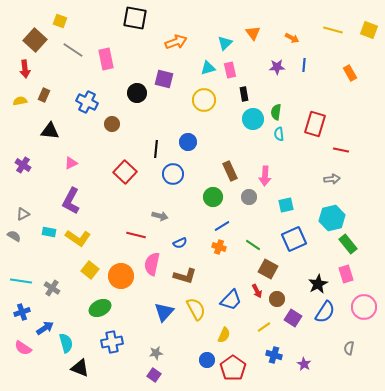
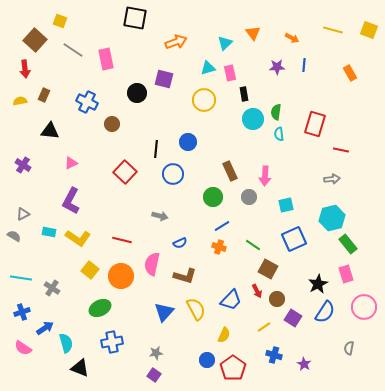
pink rectangle at (230, 70): moved 3 px down
red line at (136, 235): moved 14 px left, 5 px down
cyan line at (21, 281): moved 3 px up
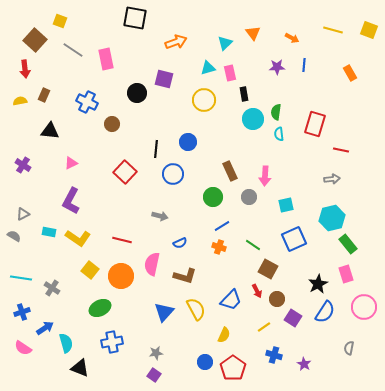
blue circle at (207, 360): moved 2 px left, 2 px down
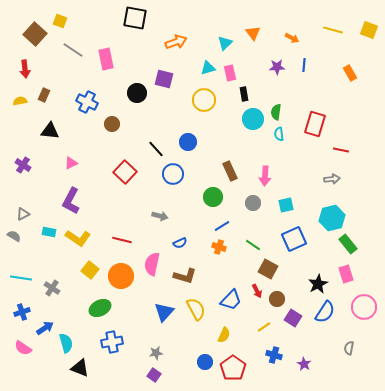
brown square at (35, 40): moved 6 px up
black line at (156, 149): rotated 48 degrees counterclockwise
gray circle at (249, 197): moved 4 px right, 6 px down
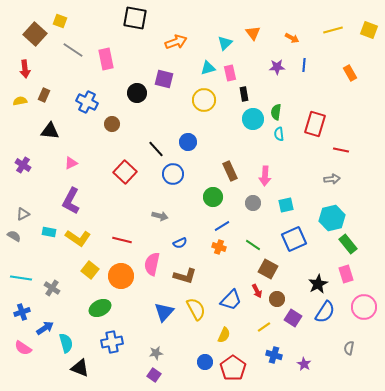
yellow line at (333, 30): rotated 30 degrees counterclockwise
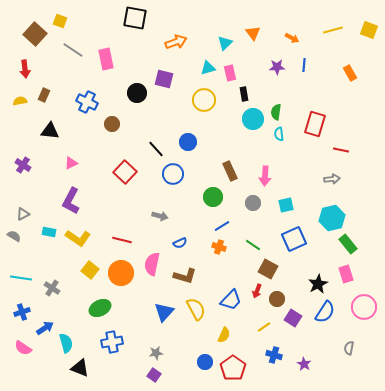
orange circle at (121, 276): moved 3 px up
red arrow at (257, 291): rotated 48 degrees clockwise
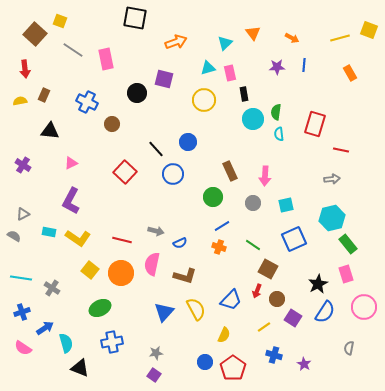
yellow line at (333, 30): moved 7 px right, 8 px down
gray arrow at (160, 216): moved 4 px left, 15 px down
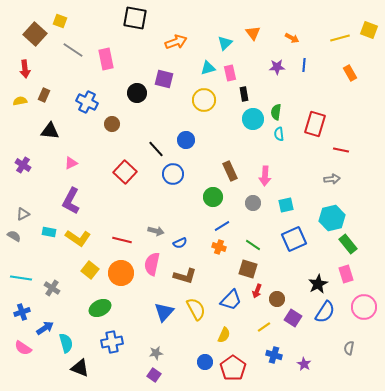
blue circle at (188, 142): moved 2 px left, 2 px up
brown square at (268, 269): moved 20 px left; rotated 12 degrees counterclockwise
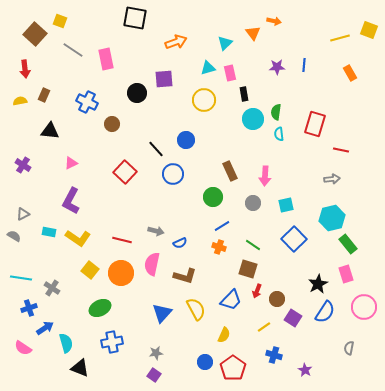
orange arrow at (292, 38): moved 18 px left, 17 px up; rotated 16 degrees counterclockwise
purple square at (164, 79): rotated 18 degrees counterclockwise
blue square at (294, 239): rotated 20 degrees counterclockwise
blue cross at (22, 312): moved 7 px right, 4 px up
blue triangle at (164, 312): moved 2 px left, 1 px down
purple star at (304, 364): moved 1 px right, 6 px down
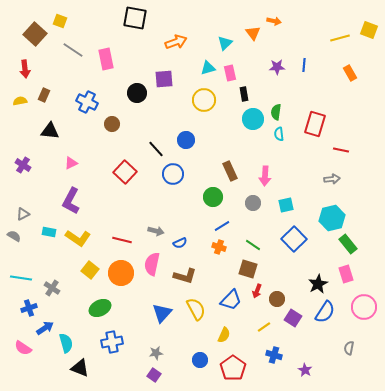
blue circle at (205, 362): moved 5 px left, 2 px up
